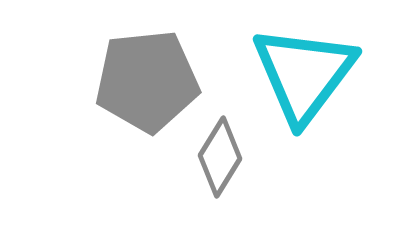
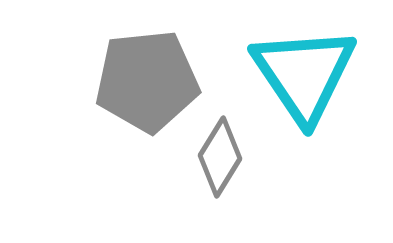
cyan triangle: rotated 11 degrees counterclockwise
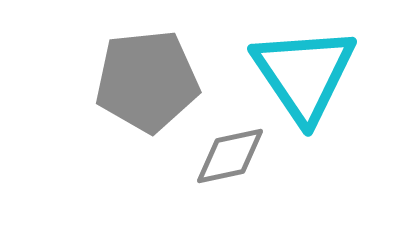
gray diamond: moved 10 px right, 1 px up; rotated 46 degrees clockwise
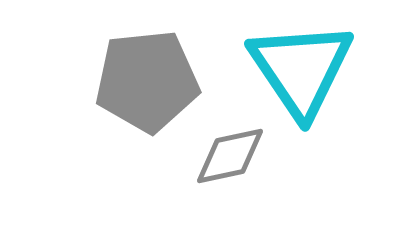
cyan triangle: moved 3 px left, 5 px up
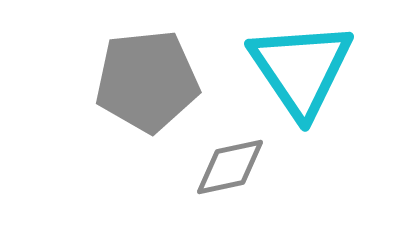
gray diamond: moved 11 px down
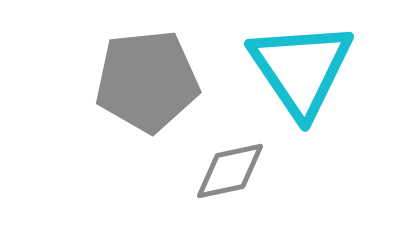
gray diamond: moved 4 px down
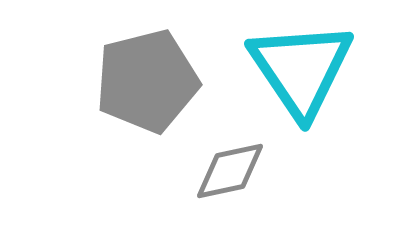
gray pentagon: rotated 8 degrees counterclockwise
